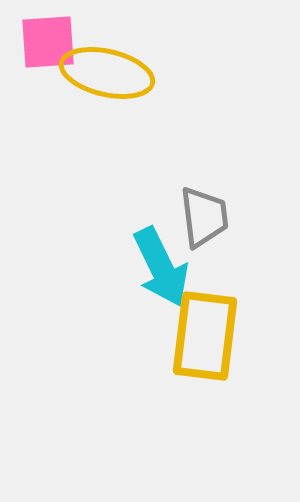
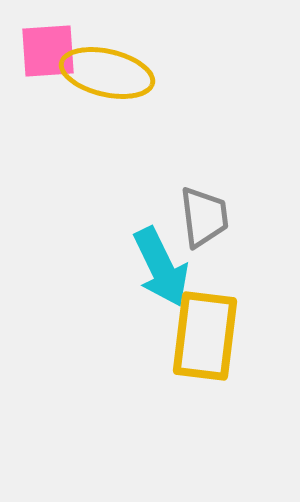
pink square: moved 9 px down
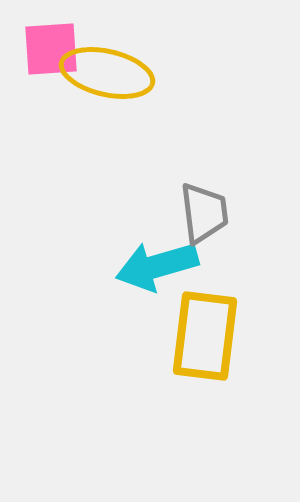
pink square: moved 3 px right, 2 px up
gray trapezoid: moved 4 px up
cyan arrow: moved 4 px left, 1 px up; rotated 100 degrees clockwise
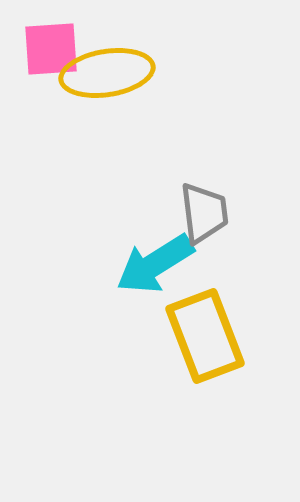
yellow ellipse: rotated 22 degrees counterclockwise
cyan arrow: moved 2 px left, 2 px up; rotated 16 degrees counterclockwise
yellow rectangle: rotated 28 degrees counterclockwise
